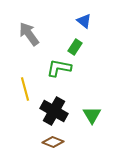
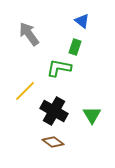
blue triangle: moved 2 px left
green rectangle: rotated 14 degrees counterclockwise
yellow line: moved 2 px down; rotated 60 degrees clockwise
brown diamond: rotated 15 degrees clockwise
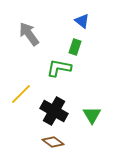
yellow line: moved 4 px left, 3 px down
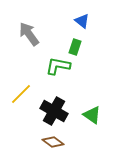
green L-shape: moved 1 px left, 2 px up
green triangle: rotated 24 degrees counterclockwise
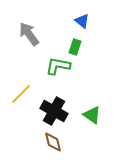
brown diamond: rotated 40 degrees clockwise
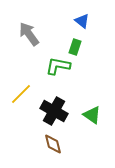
brown diamond: moved 2 px down
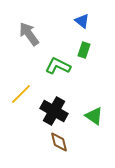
green rectangle: moved 9 px right, 3 px down
green L-shape: rotated 15 degrees clockwise
green triangle: moved 2 px right, 1 px down
brown diamond: moved 6 px right, 2 px up
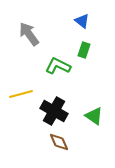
yellow line: rotated 30 degrees clockwise
brown diamond: rotated 10 degrees counterclockwise
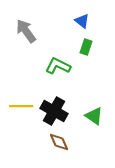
gray arrow: moved 3 px left, 3 px up
green rectangle: moved 2 px right, 3 px up
yellow line: moved 12 px down; rotated 15 degrees clockwise
